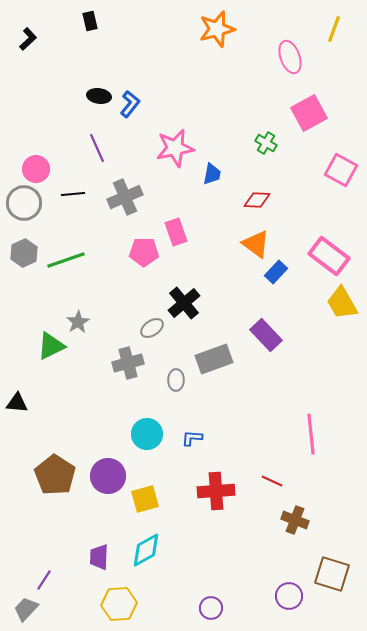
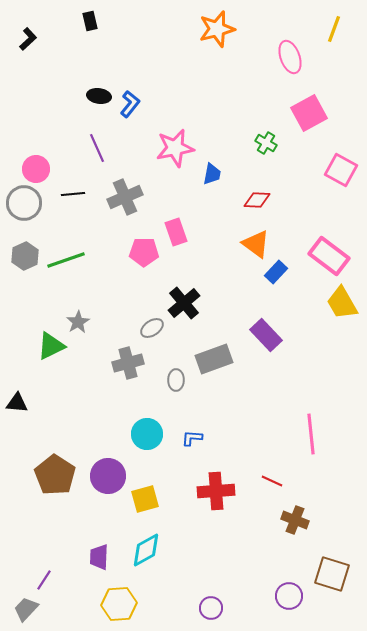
gray hexagon at (24, 253): moved 1 px right, 3 px down
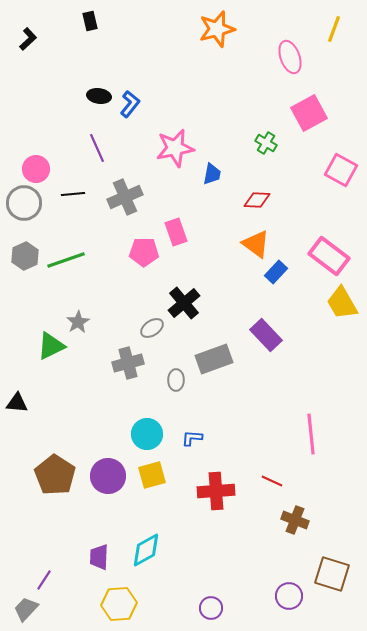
yellow square at (145, 499): moved 7 px right, 24 px up
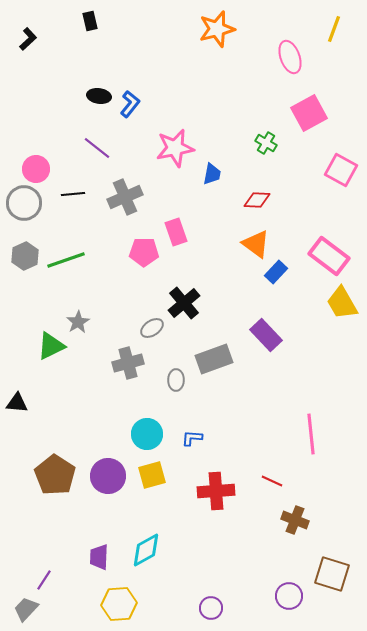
purple line at (97, 148): rotated 28 degrees counterclockwise
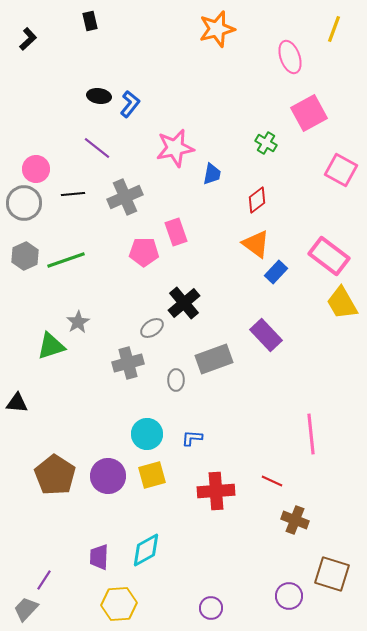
red diamond at (257, 200): rotated 40 degrees counterclockwise
green triangle at (51, 346): rotated 8 degrees clockwise
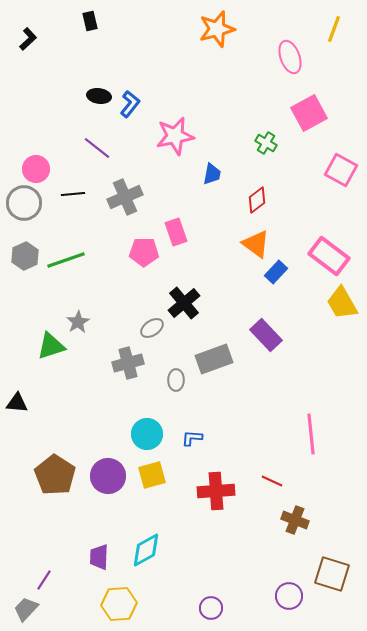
pink star at (175, 148): moved 12 px up
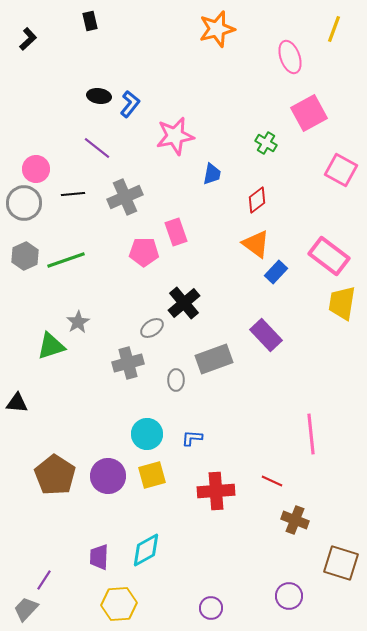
yellow trapezoid at (342, 303): rotated 39 degrees clockwise
brown square at (332, 574): moved 9 px right, 11 px up
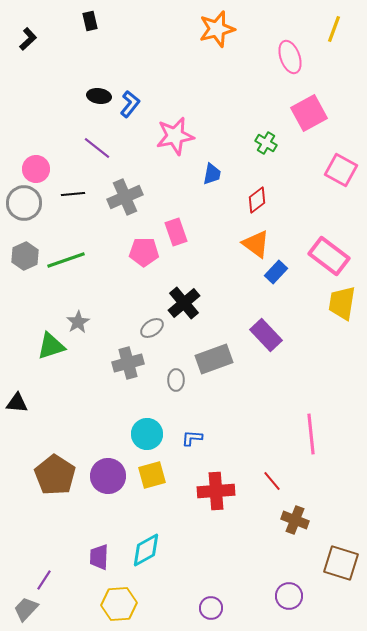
red line at (272, 481): rotated 25 degrees clockwise
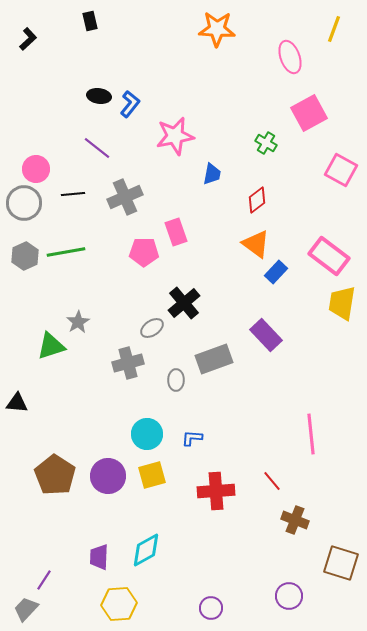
orange star at (217, 29): rotated 18 degrees clockwise
green line at (66, 260): moved 8 px up; rotated 9 degrees clockwise
